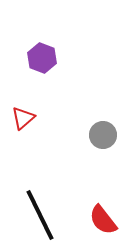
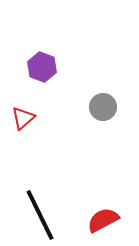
purple hexagon: moved 9 px down
gray circle: moved 28 px up
red semicircle: rotated 100 degrees clockwise
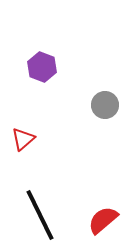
gray circle: moved 2 px right, 2 px up
red triangle: moved 21 px down
red semicircle: rotated 12 degrees counterclockwise
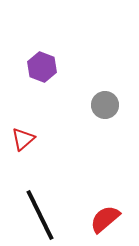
red semicircle: moved 2 px right, 1 px up
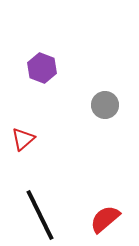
purple hexagon: moved 1 px down
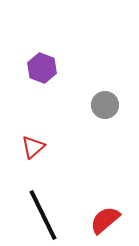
red triangle: moved 10 px right, 8 px down
black line: moved 3 px right
red semicircle: moved 1 px down
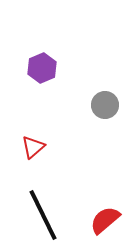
purple hexagon: rotated 16 degrees clockwise
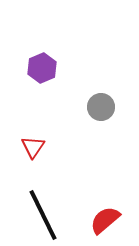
gray circle: moved 4 px left, 2 px down
red triangle: rotated 15 degrees counterclockwise
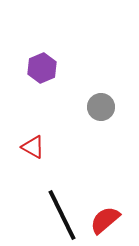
red triangle: rotated 35 degrees counterclockwise
black line: moved 19 px right
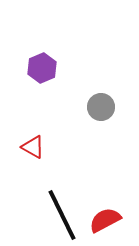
red semicircle: rotated 12 degrees clockwise
